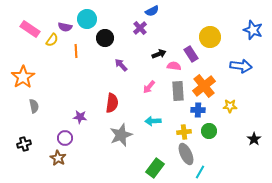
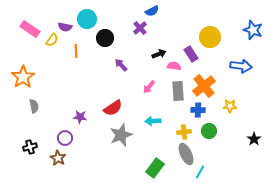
red semicircle: moved 1 px right, 5 px down; rotated 48 degrees clockwise
black cross: moved 6 px right, 3 px down
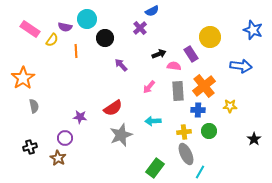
orange star: moved 1 px down
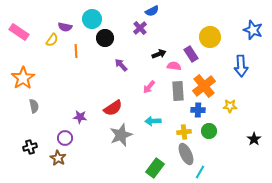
cyan circle: moved 5 px right
pink rectangle: moved 11 px left, 3 px down
blue arrow: rotated 80 degrees clockwise
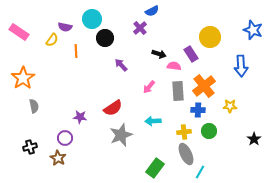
black arrow: rotated 40 degrees clockwise
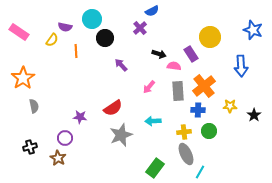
black star: moved 24 px up
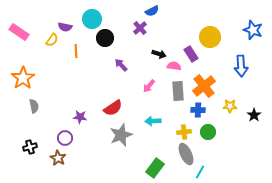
pink arrow: moved 1 px up
green circle: moved 1 px left, 1 px down
